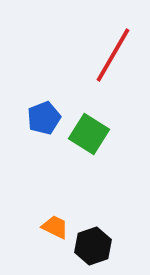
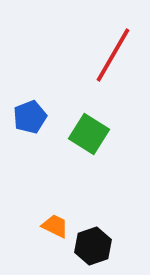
blue pentagon: moved 14 px left, 1 px up
orange trapezoid: moved 1 px up
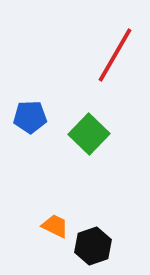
red line: moved 2 px right
blue pentagon: rotated 20 degrees clockwise
green square: rotated 12 degrees clockwise
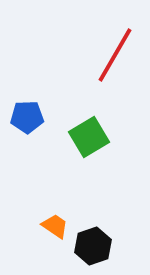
blue pentagon: moved 3 px left
green square: moved 3 px down; rotated 15 degrees clockwise
orange trapezoid: rotated 8 degrees clockwise
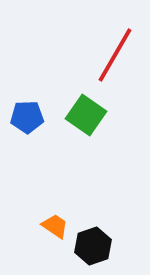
green square: moved 3 px left, 22 px up; rotated 24 degrees counterclockwise
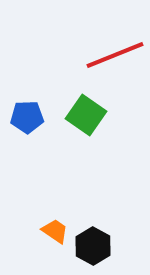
red line: rotated 38 degrees clockwise
orange trapezoid: moved 5 px down
black hexagon: rotated 12 degrees counterclockwise
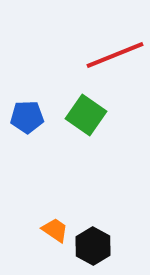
orange trapezoid: moved 1 px up
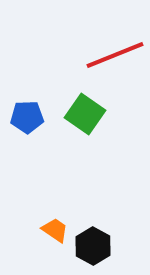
green square: moved 1 px left, 1 px up
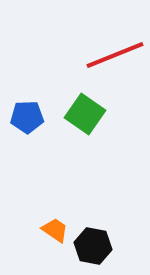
black hexagon: rotated 18 degrees counterclockwise
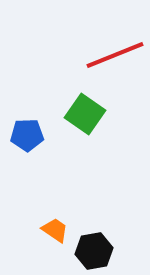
blue pentagon: moved 18 px down
black hexagon: moved 1 px right, 5 px down; rotated 21 degrees counterclockwise
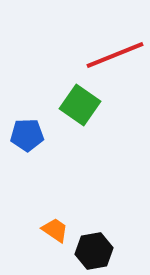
green square: moved 5 px left, 9 px up
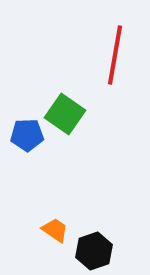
red line: rotated 58 degrees counterclockwise
green square: moved 15 px left, 9 px down
black hexagon: rotated 9 degrees counterclockwise
